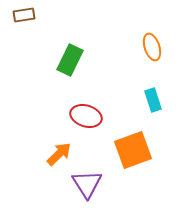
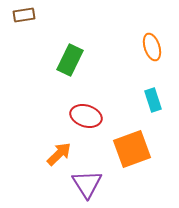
orange square: moved 1 px left, 1 px up
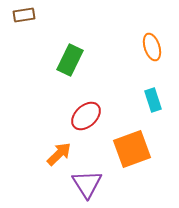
red ellipse: rotated 60 degrees counterclockwise
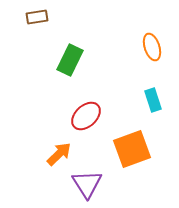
brown rectangle: moved 13 px right, 2 px down
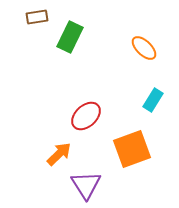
orange ellipse: moved 8 px left, 1 px down; rotated 28 degrees counterclockwise
green rectangle: moved 23 px up
cyan rectangle: rotated 50 degrees clockwise
purple triangle: moved 1 px left, 1 px down
